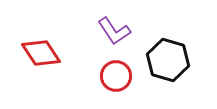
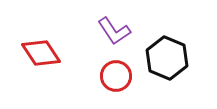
black hexagon: moved 1 px left, 2 px up; rotated 6 degrees clockwise
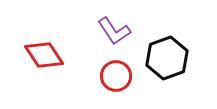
red diamond: moved 3 px right, 2 px down
black hexagon: rotated 18 degrees clockwise
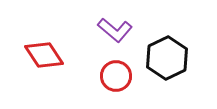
purple L-shape: moved 1 px right, 1 px up; rotated 16 degrees counterclockwise
black hexagon: rotated 6 degrees counterclockwise
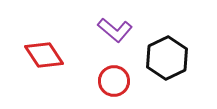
red circle: moved 2 px left, 5 px down
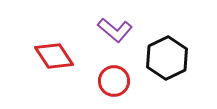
red diamond: moved 10 px right, 1 px down
